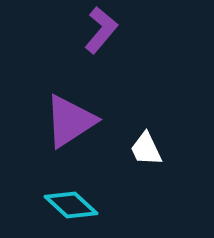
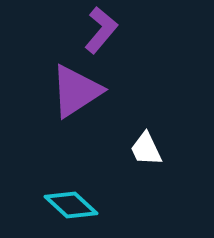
purple triangle: moved 6 px right, 30 px up
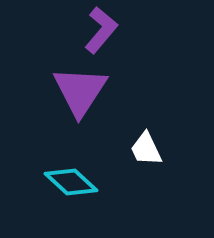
purple triangle: moved 4 px right; rotated 24 degrees counterclockwise
cyan diamond: moved 23 px up
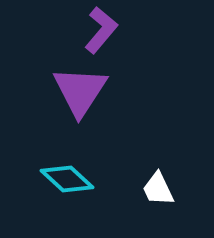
white trapezoid: moved 12 px right, 40 px down
cyan diamond: moved 4 px left, 3 px up
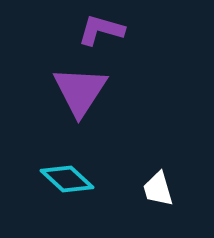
purple L-shape: rotated 114 degrees counterclockwise
white trapezoid: rotated 9 degrees clockwise
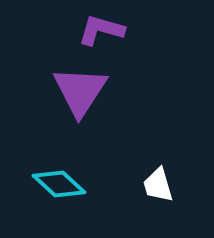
cyan diamond: moved 8 px left, 5 px down
white trapezoid: moved 4 px up
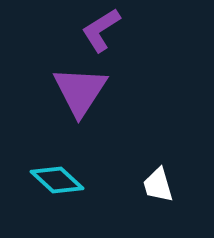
purple L-shape: rotated 48 degrees counterclockwise
cyan diamond: moved 2 px left, 4 px up
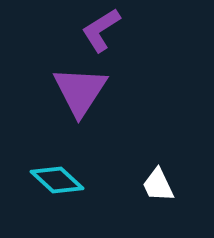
white trapezoid: rotated 9 degrees counterclockwise
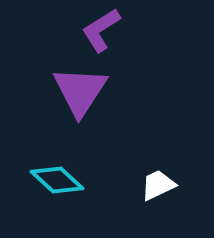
white trapezoid: rotated 90 degrees clockwise
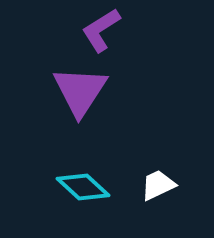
cyan diamond: moved 26 px right, 7 px down
